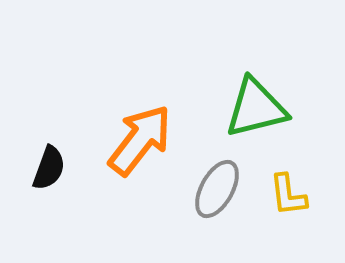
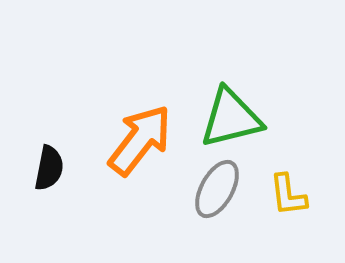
green triangle: moved 25 px left, 10 px down
black semicircle: rotated 9 degrees counterclockwise
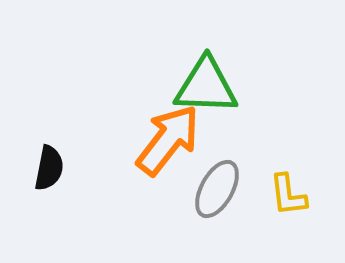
green triangle: moved 25 px left, 32 px up; rotated 16 degrees clockwise
orange arrow: moved 28 px right
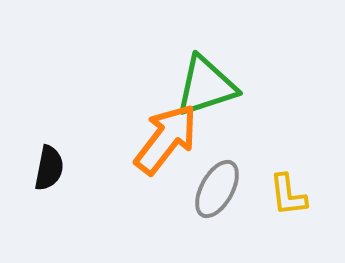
green triangle: rotated 20 degrees counterclockwise
orange arrow: moved 2 px left, 1 px up
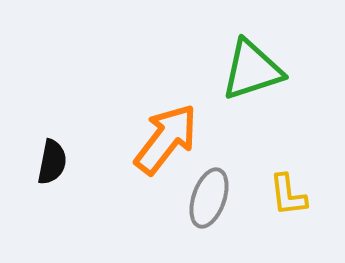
green triangle: moved 46 px right, 16 px up
black semicircle: moved 3 px right, 6 px up
gray ellipse: moved 8 px left, 9 px down; rotated 10 degrees counterclockwise
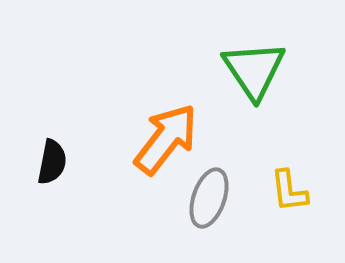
green triangle: moved 2 px right; rotated 46 degrees counterclockwise
yellow L-shape: moved 1 px right, 4 px up
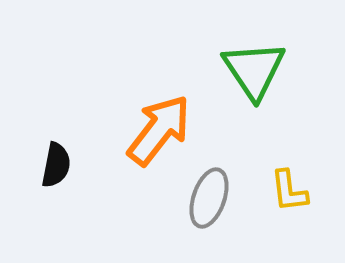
orange arrow: moved 7 px left, 9 px up
black semicircle: moved 4 px right, 3 px down
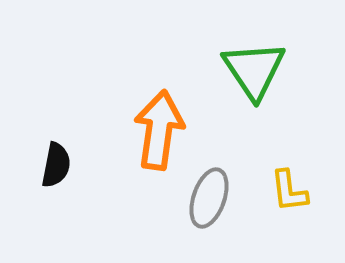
orange arrow: rotated 30 degrees counterclockwise
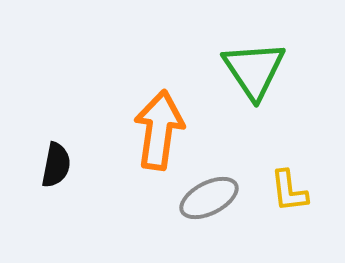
gray ellipse: rotated 44 degrees clockwise
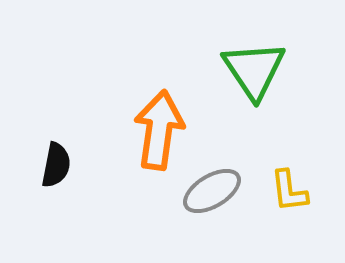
gray ellipse: moved 3 px right, 7 px up; rotated 4 degrees counterclockwise
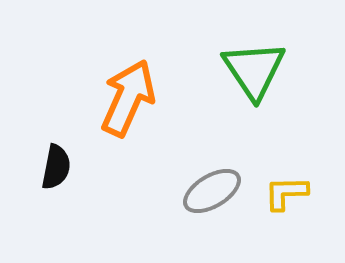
orange arrow: moved 31 px left, 32 px up; rotated 16 degrees clockwise
black semicircle: moved 2 px down
yellow L-shape: moved 3 px left, 2 px down; rotated 96 degrees clockwise
